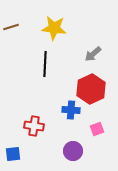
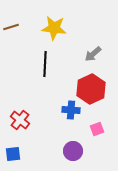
red cross: moved 14 px left, 6 px up; rotated 30 degrees clockwise
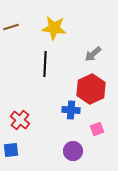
blue square: moved 2 px left, 4 px up
